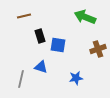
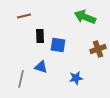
black rectangle: rotated 16 degrees clockwise
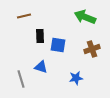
brown cross: moved 6 px left
gray line: rotated 30 degrees counterclockwise
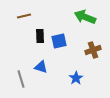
blue square: moved 1 px right, 4 px up; rotated 21 degrees counterclockwise
brown cross: moved 1 px right, 1 px down
blue star: rotated 24 degrees counterclockwise
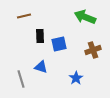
blue square: moved 3 px down
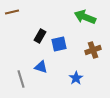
brown line: moved 12 px left, 4 px up
black rectangle: rotated 32 degrees clockwise
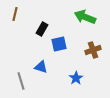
brown line: moved 3 px right, 2 px down; rotated 64 degrees counterclockwise
black rectangle: moved 2 px right, 7 px up
gray line: moved 2 px down
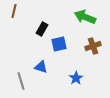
brown line: moved 1 px left, 3 px up
brown cross: moved 4 px up
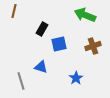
green arrow: moved 2 px up
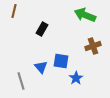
blue square: moved 2 px right, 17 px down; rotated 21 degrees clockwise
blue triangle: rotated 32 degrees clockwise
